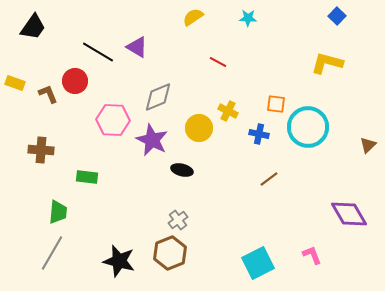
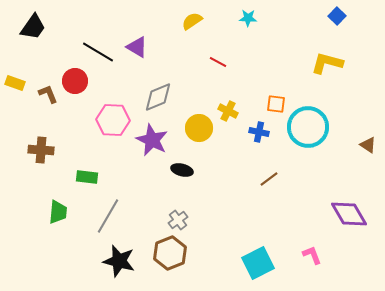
yellow semicircle: moved 1 px left, 4 px down
blue cross: moved 2 px up
brown triangle: rotated 42 degrees counterclockwise
gray line: moved 56 px right, 37 px up
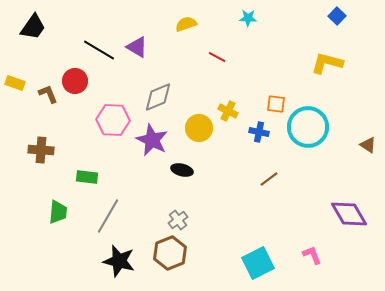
yellow semicircle: moved 6 px left, 3 px down; rotated 15 degrees clockwise
black line: moved 1 px right, 2 px up
red line: moved 1 px left, 5 px up
